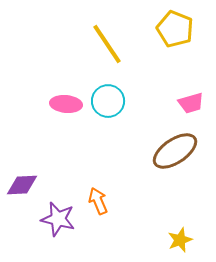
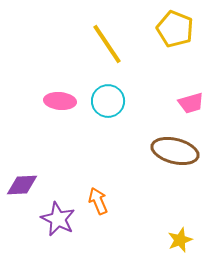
pink ellipse: moved 6 px left, 3 px up
brown ellipse: rotated 48 degrees clockwise
purple star: rotated 12 degrees clockwise
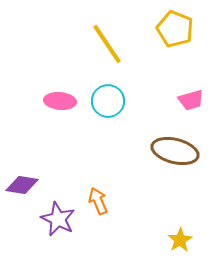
pink trapezoid: moved 3 px up
purple diamond: rotated 12 degrees clockwise
yellow star: rotated 10 degrees counterclockwise
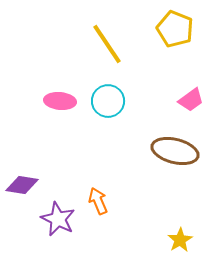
pink trapezoid: rotated 20 degrees counterclockwise
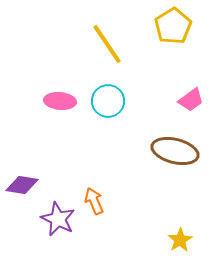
yellow pentagon: moved 2 px left, 3 px up; rotated 18 degrees clockwise
orange arrow: moved 4 px left
